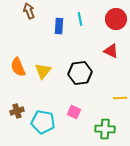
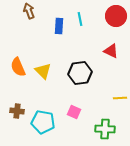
red circle: moved 3 px up
yellow triangle: rotated 24 degrees counterclockwise
brown cross: rotated 24 degrees clockwise
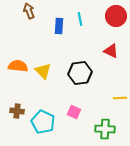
orange semicircle: moved 1 px up; rotated 120 degrees clockwise
cyan pentagon: rotated 15 degrees clockwise
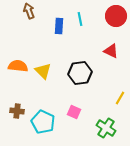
yellow line: rotated 56 degrees counterclockwise
green cross: moved 1 px right, 1 px up; rotated 30 degrees clockwise
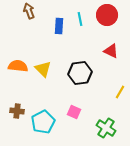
red circle: moved 9 px left, 1 px up
yellow triangle: moved 2 px up
yellow line: moved 6 px up
cyan pentagon: rotated 20 degrees clockwise
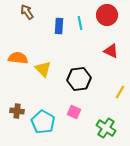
brown arrow: moved 2 px left, 1 px down; rotated 14 degrees counterclockwise
cyan line: moved 4 px down
orange semicircle: moved 8 px up
black hexagon: moved 1 px left, 6 px down
cyan pentagon: rotated 15 degrees counterclockwise
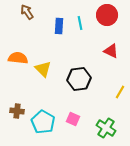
pink square: moved 1 px left, 7 px down
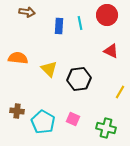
brown arrow: rotated 133 degrees clockwise
yellow triangle: moved 6 px right
green cross: rotated 18 degrees counterclockwise
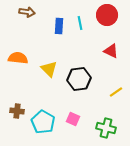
yellow line: moved 4 px left; rotated 24 degrees clockwise
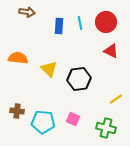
red circle: moved 1 px left, 7 px down
yellow line: moved 7 px down
cyan pentagon: rotated 25 degrees counterclockwise
